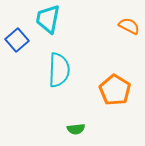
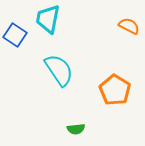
blue square: moved 2 px left, 5 px up; rotated 15 degrees counterclockwise
cyan semicircle: rotated 36 degrees counterclockwise
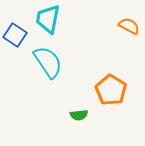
cyan semicircle: moved 11 px left, 8 px up
orange pentagon: moved 4 px left
green semicircle: moved 3 px right, 14 px up
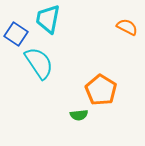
orange semicircle: moved 2 px left, 1 px down
blue square: moved 1 px right, 1 px up
cyan semicircle: moved 9 px left, 1 px down
orange pentagon: moved 10 px left
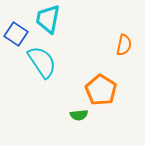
orange semicircle: moved 3 px left, 18 px down; rotated 75 degrees clockwise
cyan semicircle: moved 3 px right, 1 px up
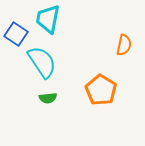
green semicircle: moved 31 px left, 17 px up
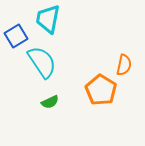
blue square: moved 2 px down; rotated 25 degrees clockwise
orange semicircle: moved 20 px down
green semicircle: moved 2 px right, 4 px down; rotated 18 degrees counterclockwise
